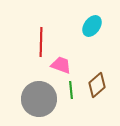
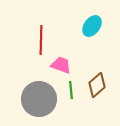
red line: moved 2 px up
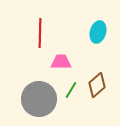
cyan ellipse: moved 6 px right, 6 px down; rotated 20 degrees counterclockwise
red line: moved 1 px left, 7 px up
pink trapezoid: moved 3 px up; rotated 20 degrees counterclockwise
green line: rotated 36 degrees clockwise
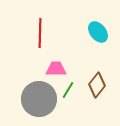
cyan ellipse: rotated 55 degrees counterclockwise
pink trapezoid: moved 5 px left, 7 px down
brown diamond: rotated 10 degrees counterclockwise
green line: moved 3 px left
